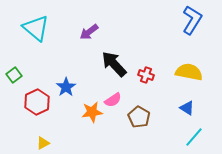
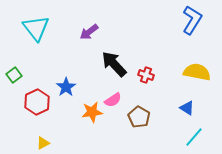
cyan triangle: rotated 12 degrees clockwise
yellow semicircle: moved 8 px right
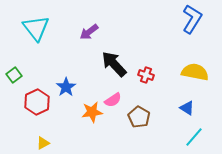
blue L-shape: moved 1 px up
yellow semicircle: moved 2 px left
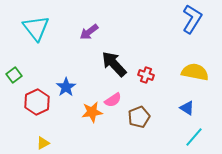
brown pentagon: rotated 20 degrees clockwise
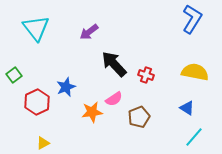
blue star: rotated 12 degrees clockwise
pink semicircle: moved 1 px right, 1 px up
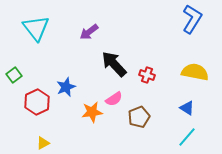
red cross: moved 1 px right
cyan line: moved 7 px left
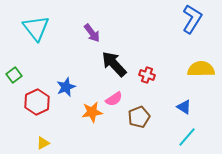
purple arrow: moved 3 px right, 1 px down; rotated 90 degrees counterclockwise
yellow semicircle: moved 6 px right, 3 px up; rotated 12 degrees counterclockwise
blue triangle: moved 3 px left, 1 px up
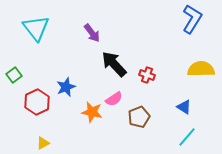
orange star: rotated 20 degrees clockwise
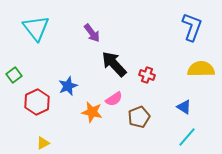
blue L-shape: moved 8 px down; rotated 12 degrees counterclockwise
blue star: moved 2 px right, 1 px up
